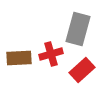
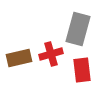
brown rectangle: rotated 10 degrees counterclockwise
red rectangle: rotated 55 degrees counterclockwise
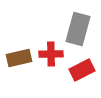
red cross: rotated 15 degrees clockwise
red rectangle: rotated 70 degrees clockwise
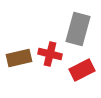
red cross: moved 1 px left; rotated 15 degrees clockwise
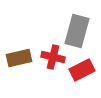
gray rectangle: moved 1 px left, 2 px down
red cross: moved 3 px right, 3 px down
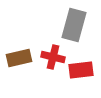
gray rectangle: moved 3 px left, 6 px up
red rectangle: moved 1 px left; rotated 20 degrees clockwise
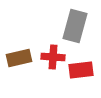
gray rectangle: moved 1 px right, 1 px down
red cross: rotated 10 degrees counterclockwise
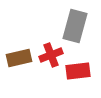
red cross: moved 2 px left, 2 px up; rotated 25 degrees counterclockwise
red rectangle: moved 3 px left, 1 px down
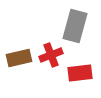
red rectangle: moved 2 px right, 2 px down
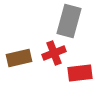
gray rectangle: moved 6 px left, 5 px up
red cross: moved 3 px right, 2 px up
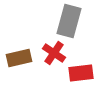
red cross: rotated 35 degrees counterclockwise
red rectangle: moved 1 px right
